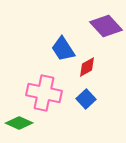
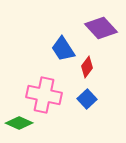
purple diamond: moved 5 px left, 2 px down
red diamond: rotated 25 degrees counterclockwise
pink cross: moved 2 px down
blue square: moved 1 px right
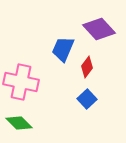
purple diamond: moved 2 px left, 1 px down
blue trapezoid: rotated 56 degrees clockwise
pink cross: moved 23 px left, 13 px up
green diamond: rotated 20 degrees clockwise
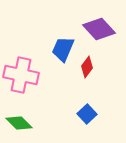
pink cross: moved 7 px up
blue square: moved 15 px down
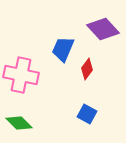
purple diamond: moved 4 px right
red diamond: moved 2 px down
blue square: rotated 18 degrees counterclockwise
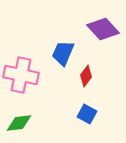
blue trapezoid: moved 4 px down
red diamond: moved 1 px left, 7 px down
green diamond: rotated 52 degrees counterclockwise
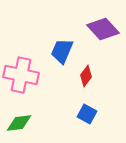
blue trapezoid: moved 1 px left, 2 px up
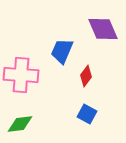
purple diamond: rotated 20 degrees clockwise
pink cross: rotated 8 degrees counterclockwise
green diamond: moved 1 px right, 1 px down
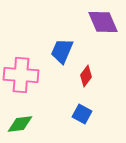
purple diamond: moved 7 px up
blue square: moved 5 px left
